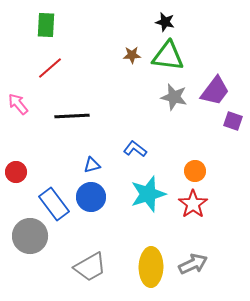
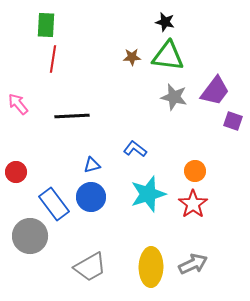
brown star: moved 2 px down
red line: moved 3 px right, 9 px up; rotated 40 degrees counterclockwise
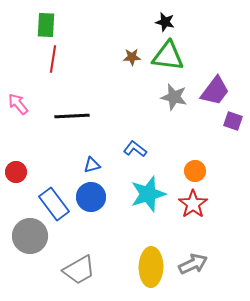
gray trapezoid: moved 11 px left, 3 px down
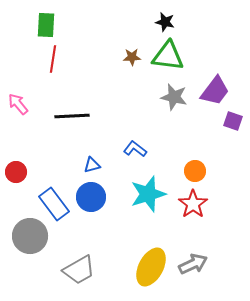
yellow ellipse: rotated 27 degrees clockwise
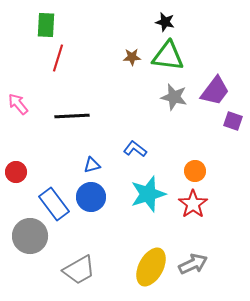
red line: moved 5 px right, 1 px up; rotated 8 degrees clockwise
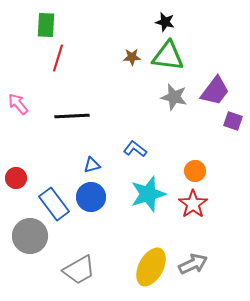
red circle: moved 6 px down
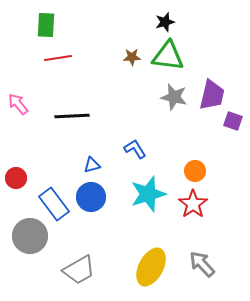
black star: rotated 30 degrees counterclockwise
red line: rotated 64 degrees clockwise
purple trapezoid: moved 3 px left, 4 px down; rotated 24 degrees counterclockwise
blue L-shape: rotated 20 degrees clockwise
gray arrow: moved 9 px right; rotated 108 degrees counterclockwise
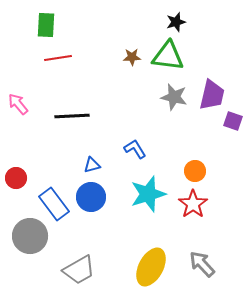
black star: moved 11 px right
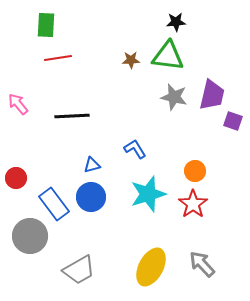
black star: rotated 12 degrees clockwise
brown star: moved 1 px left, 3 px down
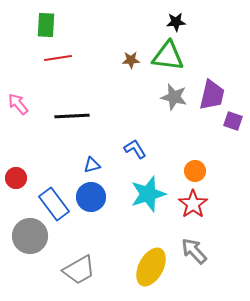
gray arrow: moved 8 px left, 13 px up
